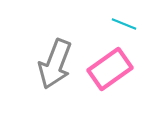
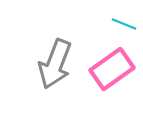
pink rectangle: moved 2 px right
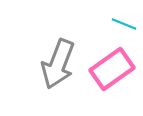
gray arrow: moved 3 px right
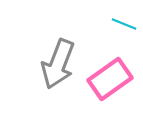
pink rectangle: moved 2 px left, 10 px down
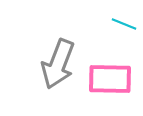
pink rectangle: rotated 36 degrees clockwise
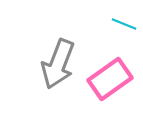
pink rectangle: rotated 36 degrees counterclockwise
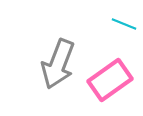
pink rectangle: moved 1 px down
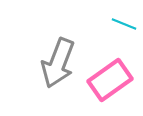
gray arrow: moved 1 px up
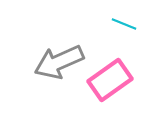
gray arrow: moved 1 px right, 1 px up; rotated 45 degrees clockwise
